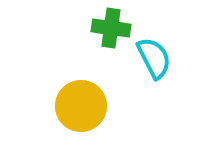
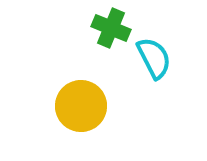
green cross: rotated 15 degrees clockwise
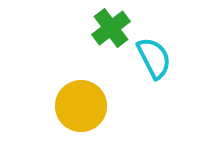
green cross: rotated 30 degrees clockwise
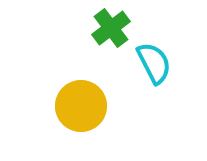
cyan semicircle: moved 5 px down
